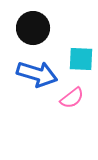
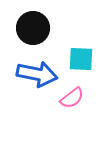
blue arrow: rotated 6 degrees counterclockwise
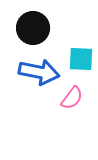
blue arrow: moved 2 px right, 2 px up
pink semicircle: rotated 15 degrees counterclockwise
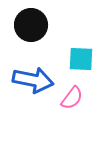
black circle: moved 2 px left, 3 px up
blue arrow: moved 6 px left, 8 px down
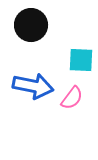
cyan square: moved 1 px down
blue arrow: moved 6 px down
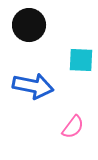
black circle: moved 2 px left
pink semicircle: moved 1 px right, 29 px down
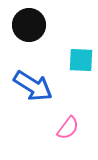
blue arrow: rotated 21 degrees clockwise
pink semicircle: moved 5 px left, 1 px down
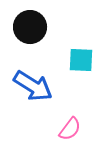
black circle: moved 1 px right, 2 px down
pink semicircle: moved 2 px right, 1 px down
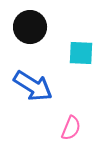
cyan square: moved 7 px up
pink semicircle: moved 1 px right, 1 px up; rotated 15 degrees counterclockwise
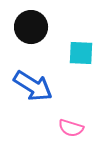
black circle: moved 1 px right
pink semicircle: rotated 85 degrees clockwise
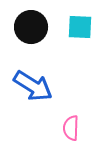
cyan square: moved 1 px left, 26 px up
pink semicircle: rotated 75 degrees clockwise
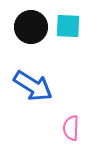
cyan square: moved 12 px left, 1 px up
